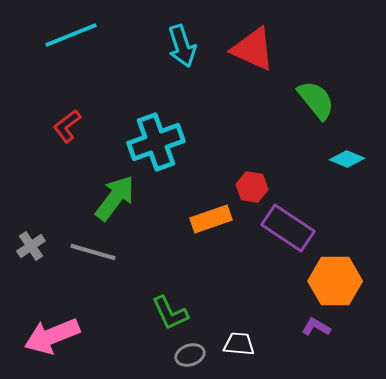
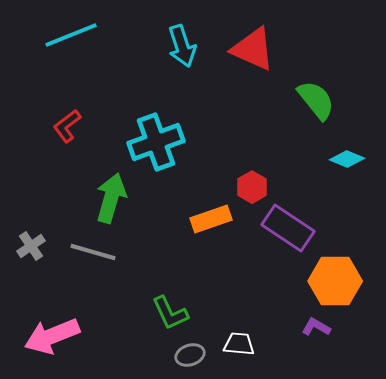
red hexagon: rotated 20 degrees clockwise
green arrow: moved 4 px left; rotated 21 degrees counterclockwise
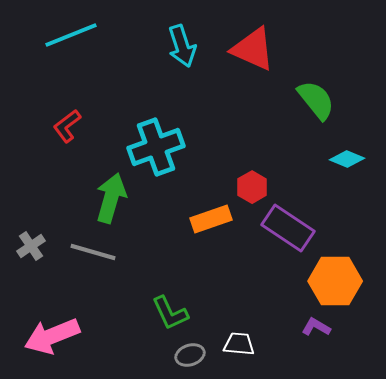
cyan cross: moved 5 px down
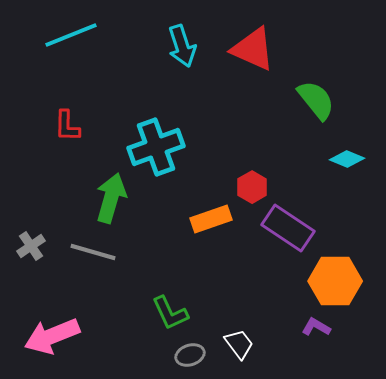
red L-shape: rotated 52 degrees counterclockwise
white trapezoid: rotated 48 degrees clockwise
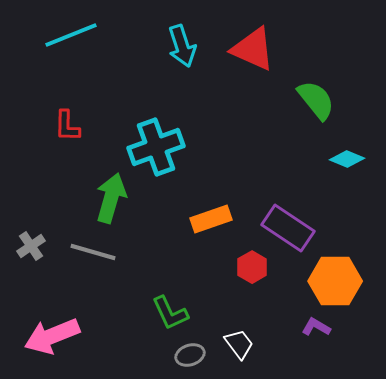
red hexagon: moved 80 px down
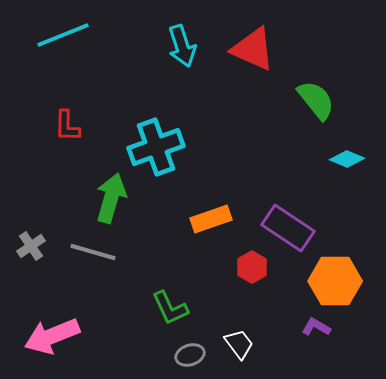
cyan line: moved 8 px left
green L-shape: moved 5 px up
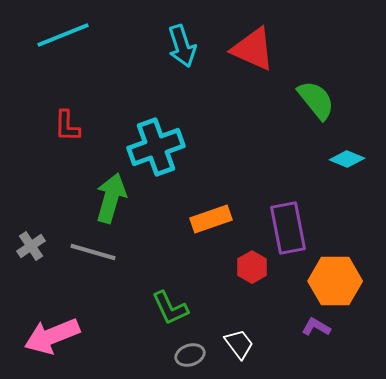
purple rectangle: rotated 45 degrees clockwise
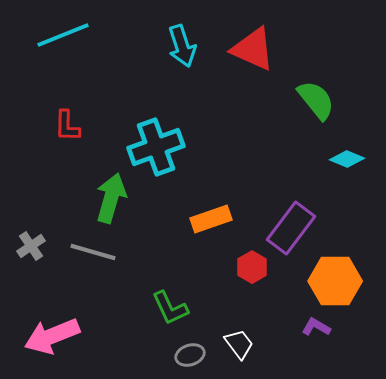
purple rectangle: moved 3 px right; rotated 48 degrees clockwise
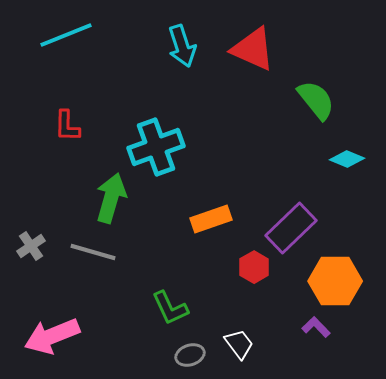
cyan line: moved 3 px right
purple rectangle: rotated 9 degrees clockwise
red hexagon: moved 2 px right
purple L-shape: rotated 16 degrees clockwise
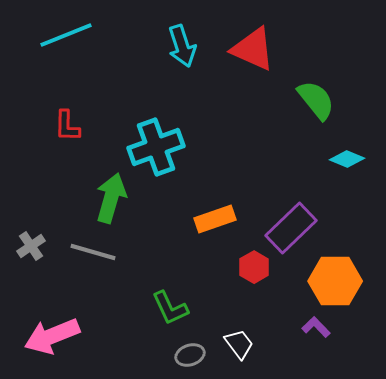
orange rectangle: moved 4 px right
